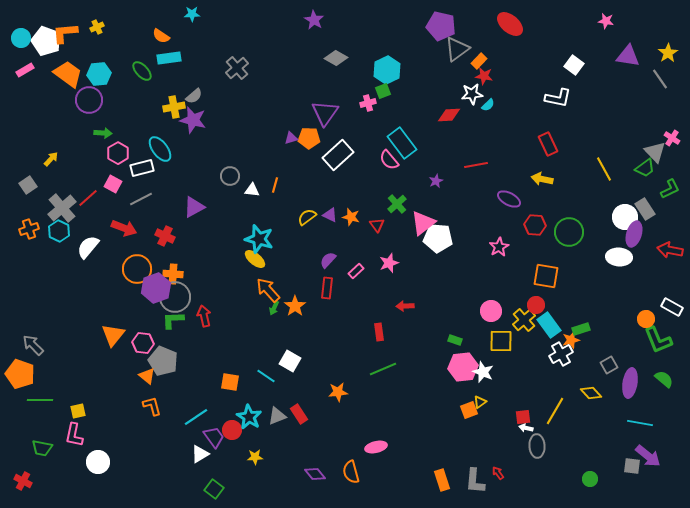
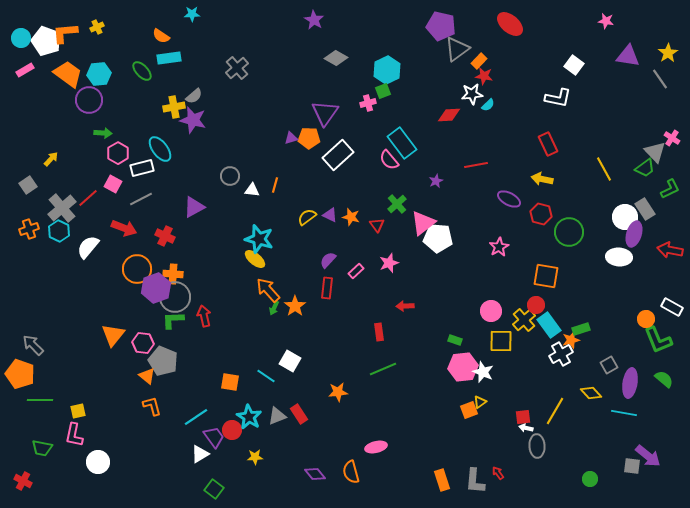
red hexagon at (535, 225): moved 6 px right, 11 px up; rotated 10 degrees clockwise
cyan line at (640, 423): moved 16 px left, 10 px up
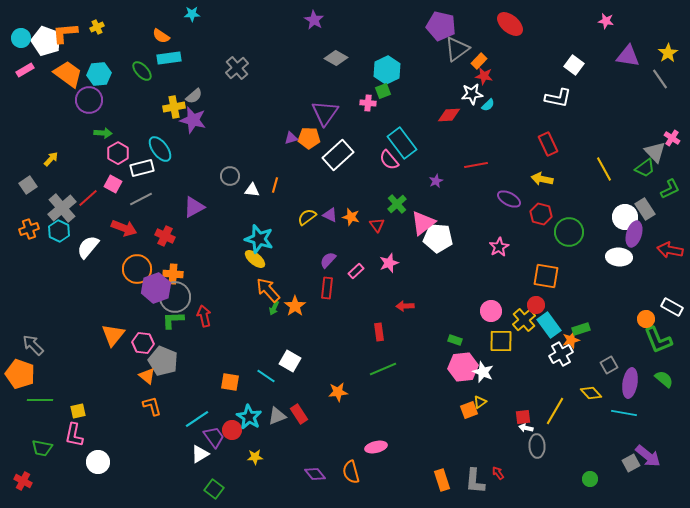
pink cross at (368, 103): rotated 21 degrees clockwise
cyan line at (196, 417): moved 1 px right, 2 px down
gray square at (632, 466): moved 1 px left, 3 px up; rotated 36 degrees counterclockwise
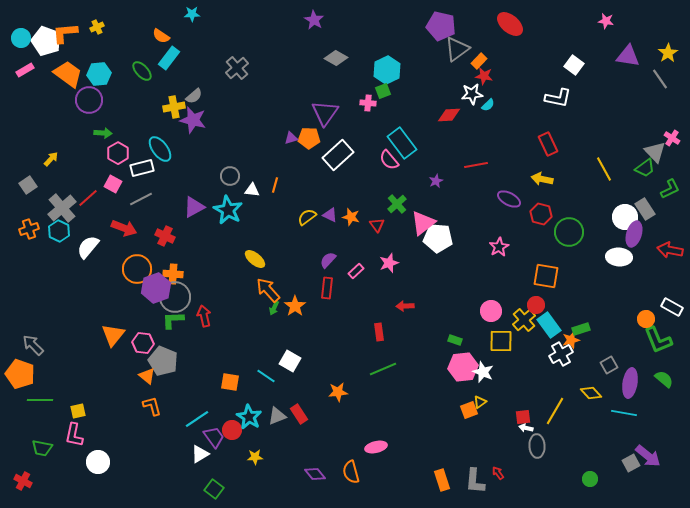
cyan rectangle at (169, 58): rotated 45 degrees counterclockwise
cyan star at (259, 239): moved 31 px left, 29 px up; rotated 12 degrees clockwise
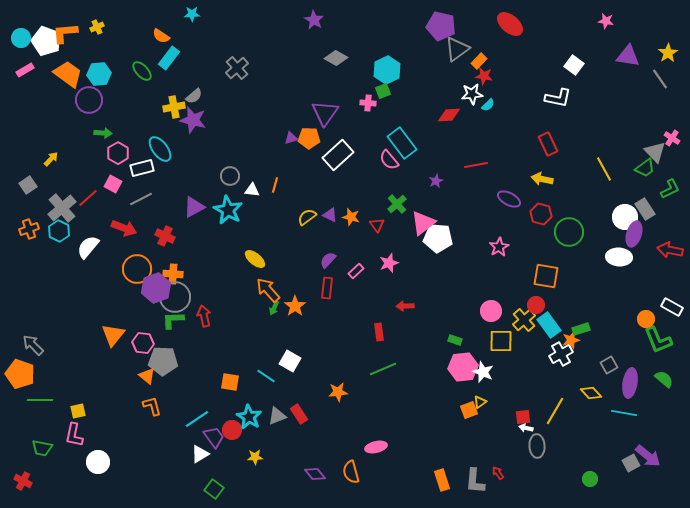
gray pentagon at (163, 361): rotated 20 degrees counterclockwise
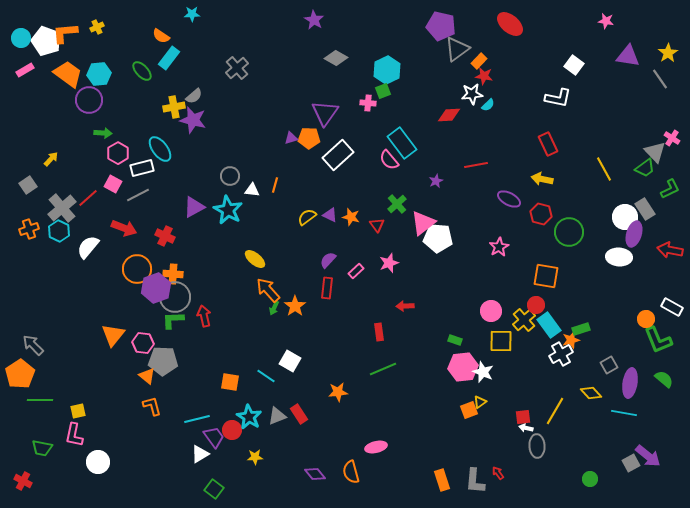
gray line at (141, 199): moved 3 px left, 4 px up
orange pentagon at (20, 374): rotated 20 degrees clockwise
cyan line at (197, 419): rotated 20 degrees clockwise
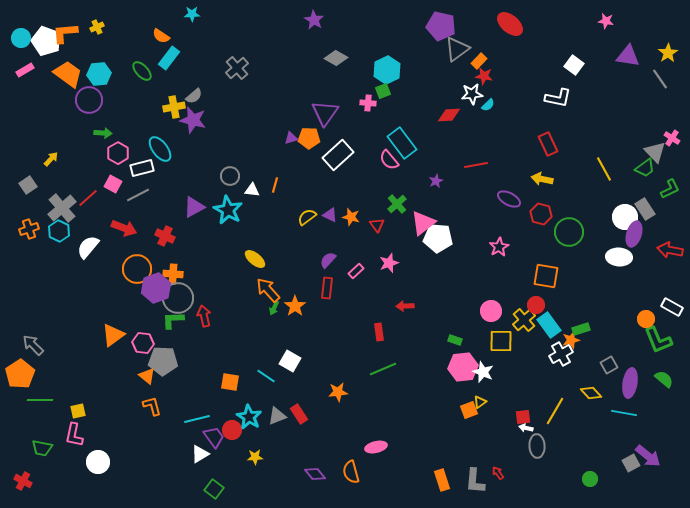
gray circle at (175, 297): moved 3 px right, 1 px down
orange triangle at (113, 335): rotated 15 degrees clockwise
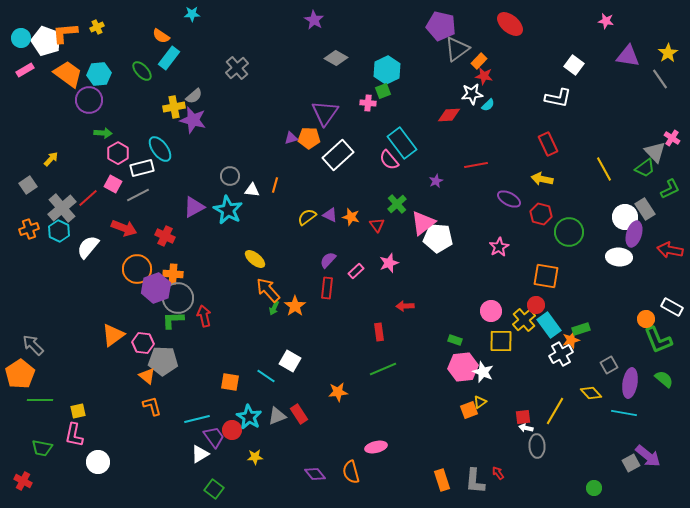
green circle at (590, 479): moved 4 px right, 9 px down
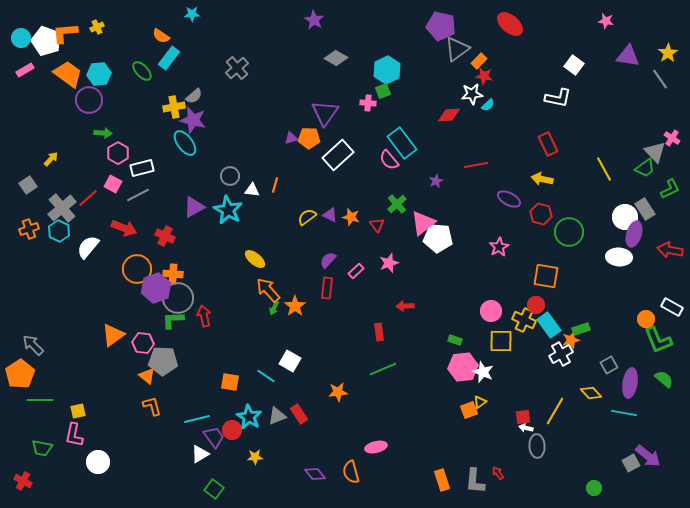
cyan ellipse at (160, 149): moved 25 px right, 6 px up
yellow cross at (524, 320): rotated 25 degrees counterclockwise
